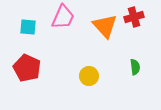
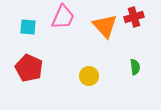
red pentagon: moved 2 px right
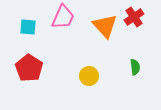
red cross: rotated 18 degrees counterclockwise
red pentagon: rotated 8 degrees clockwise
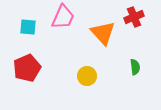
red cross: rotated 12 degrees clockwise
orange triangle: moved 2 px left, 7 px down
red pentagon: moved 2 px left; rotated 16 degrees clockwise
yellow circle: moved 2 px left
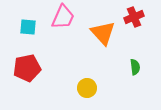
red pentagon: rotated 12 degrees clockwise
yellow circle: moved 12 px down
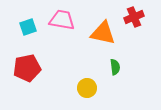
pink trapezoid: moved 1 px left, 3 px down; rotated 104 degrees counterclockwise
cyan square: rotated 24 degrees counterclockwise
orange triangle: rotated 36 degrees counterclockwise
green semicircle: moved 20 px left
